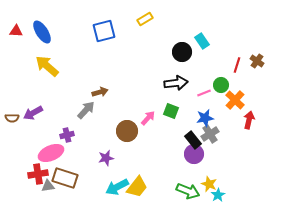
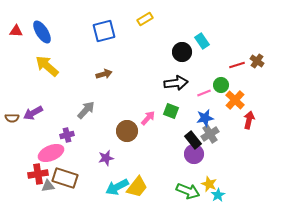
red line: rotated 56 degrees clockwise
brown arrow: moved 4 px right, 18 px up
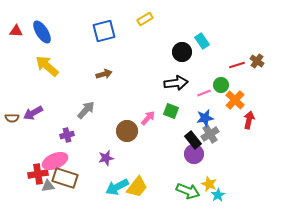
pink ellipse: moved 4 px right, 8 px down
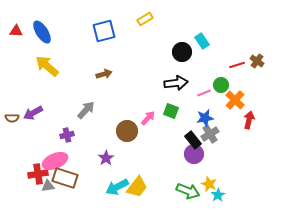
purple star: rotated 21 degrees counterclockwise
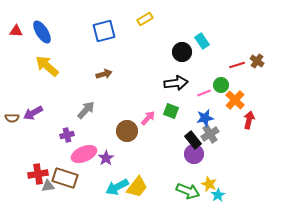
pink ellipse: moved 29 px right, 7 px up
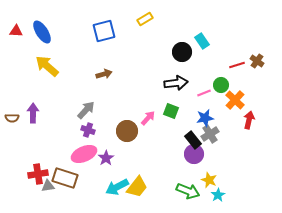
purple arrow: rotated 120 degrees clockwise
purple cross: moved 21 px right, 5 px up; rotated 32 degrees clockwise
yellow star: moved 4 px up
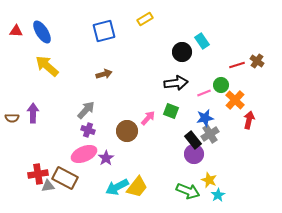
brown rectangle: rotated 10 degrees clockwise
